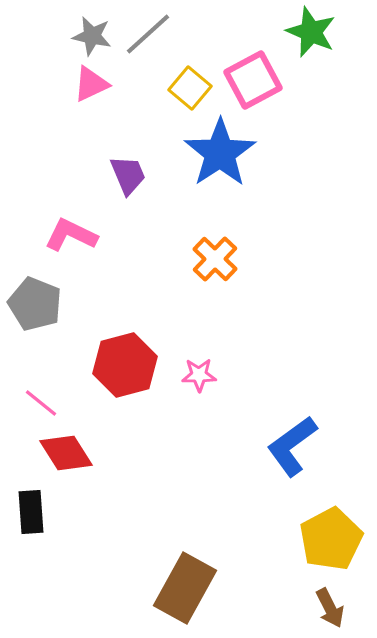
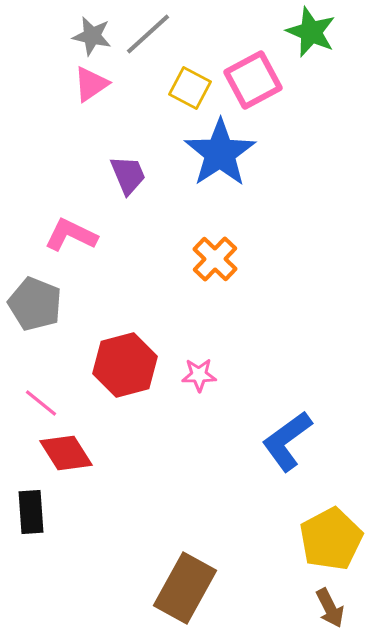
pink triangle: rotated 9 degrees counterclockwise
yellow square: rotated 12 degrees counterclockwise
blue L-shape: moved 5 px left, 5 px up
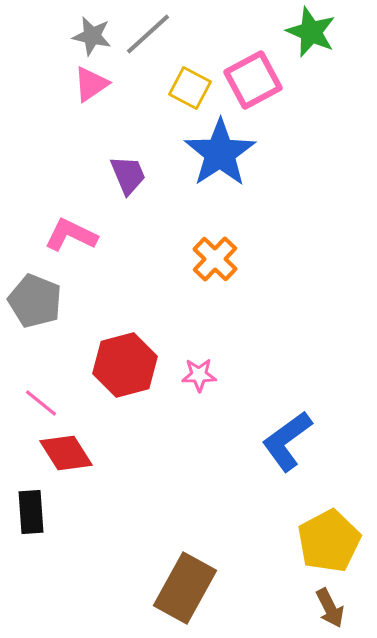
gray pentagon: moved 3 px up
yellow pentagon: moved 2 px left, 2 px down
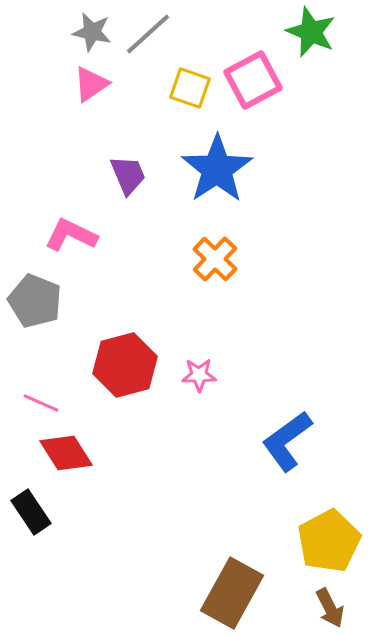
gray star: moved 4 px up
yellow square: rotated 9 degrees counterclockwise
blue star: moved 3 px left, 16 px down
pink line: rotated 15 degrees counterclockwise
black rectangle: rotated 30 degrees counterclockwise
brown rectangle: moved 47 px right, 5 px down
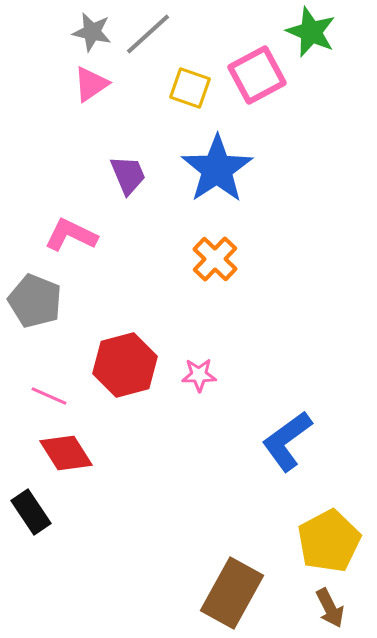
pink square: moved 4 px right, 5 px up
pink line: moved 8 px right, 7 px up
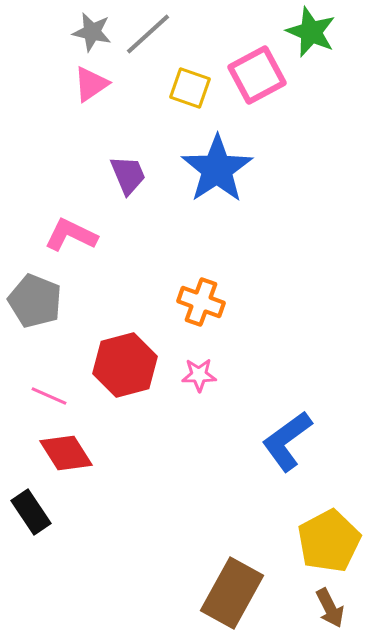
orange cross: moved 14 px left, 43 px down; rotated 24 degrees counterclockwise
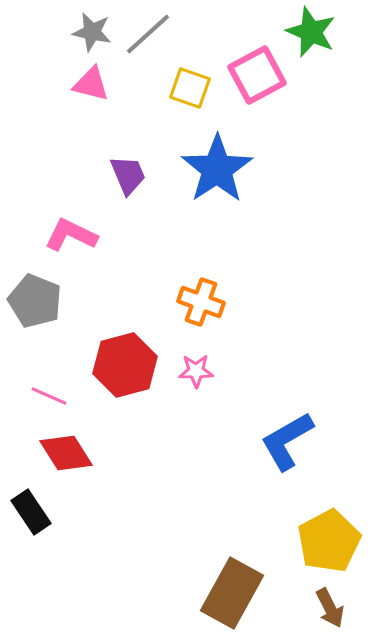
pink triangle: rotated 48 degrees clockwise
pink star: moved 3 px left, 4 px up
blue L-shape: rotated 6 degrees clockwise
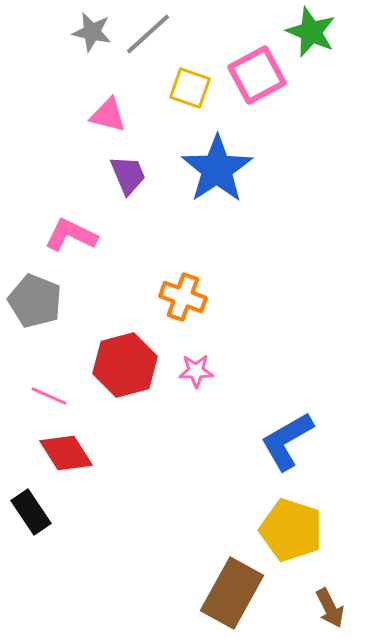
pink triangle: moved 17 px right, 31 px down
orange cross: moved 18 px left, 5 px up
yellow pentagon: moved 38 px left, 11 px up; rotated 26 degrees counterclockwise
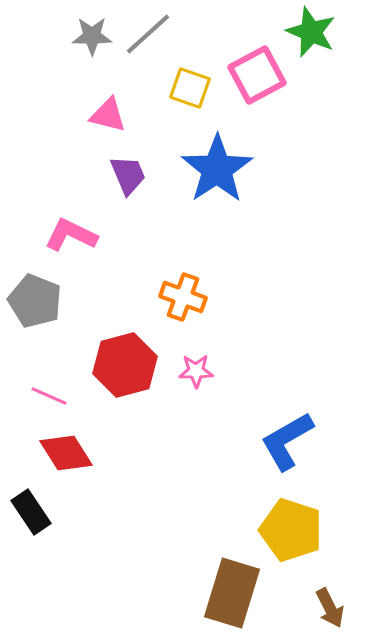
gray star: moved 4 px down; rotated 12 degrees counterclockwise
brown rectangle: rotated 12 degrees counterclockwise
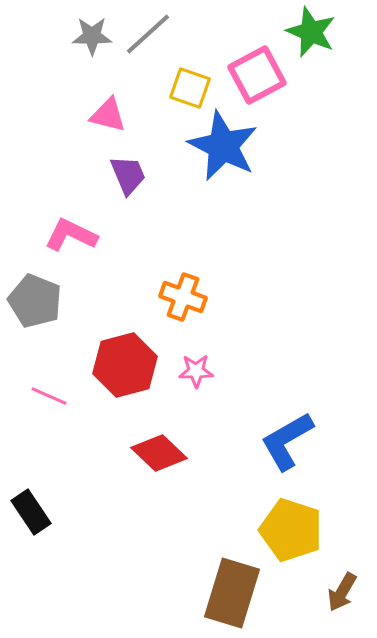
blue star: moved 6 px right, 23 px up; rotated 12 degrees counterclockwise
red diamond: moved 93 px right; rotated 14 degrees counterclockwise
brown arrow: moved 12 px right, 16 px up; rotated 57 degrees clockwise
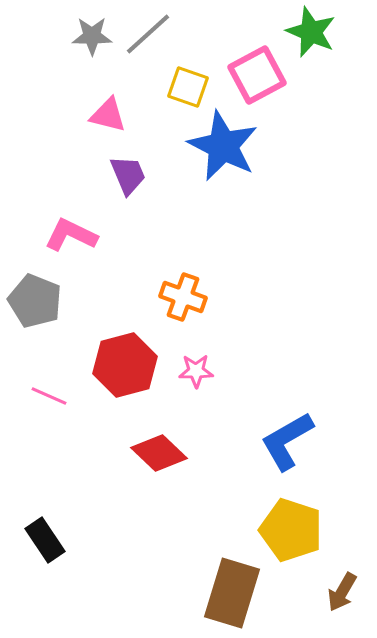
yellow square: moved 2 px left, 1 px up
black rectangle: moved 14 px right, 28 px down
